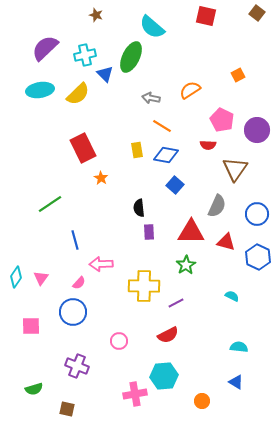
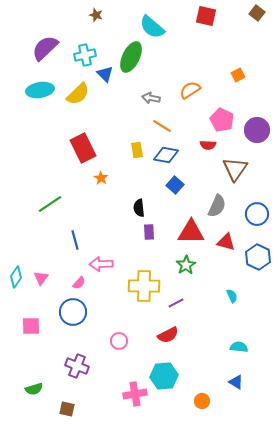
cyan semicircle at (232, 296): rotated 40 degrees clockwise
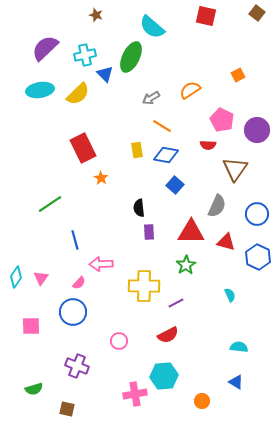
gray arrow at (151, 98): rotated 42 degrees counterclockwise
cyan semicircle at (232, 296): moved 2 px left, 1 px up
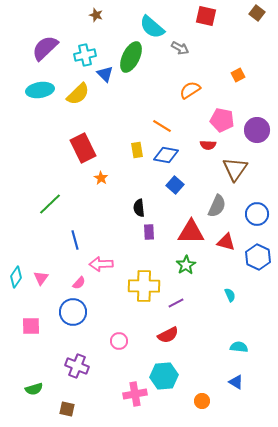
gray arrow at (151, 98): moved 29 px right, 50 px up; rotated 120 degrees counterclockwise
pink pentagon at (222, 120): rotated 15 degrees counterclockwise
green line at (50, 204): rotated 10 degrees counterclockwise
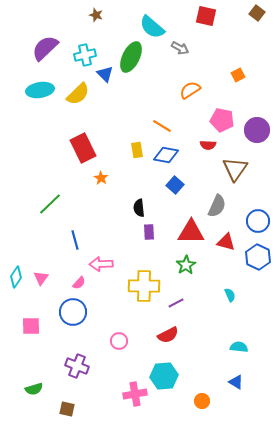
blue circle at (257, 214): moved 1 px right, 7 px down
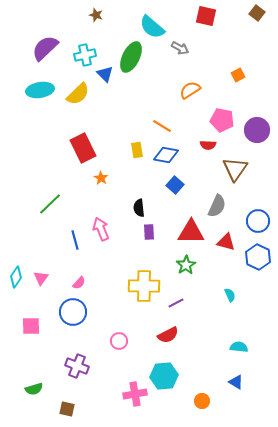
pink arrow at (101, 264): moved 35 px up; rotated 70 degrees clockwise
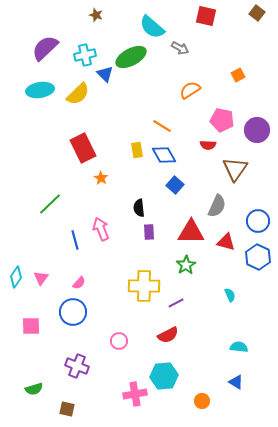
green ellipse at (131, 57): rotated 36 degrees clockwise
blue diamond at (166, 155): moved 2 px left; rotated 50 degrees clockwise
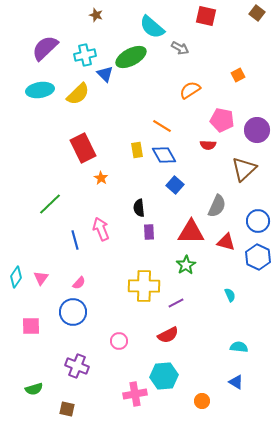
brown triangle at (235, 169): moved 9 px right; rotated 12 degrees clockwise
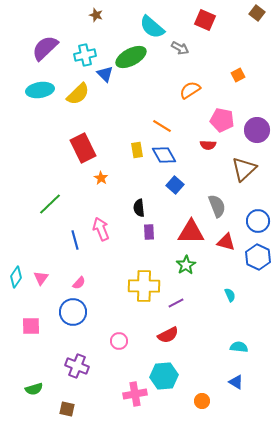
red square at (206, 16): moved 1 px left, 4 px down; rotated 10 degrees clockwise
gray semicircle at (217, 206): rotated 45 degrees counterclockwise
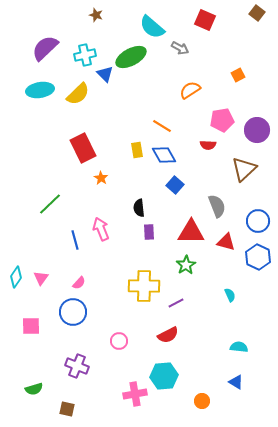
pink pentagon at (222, 120): rotated 20 degrees counterclockwise
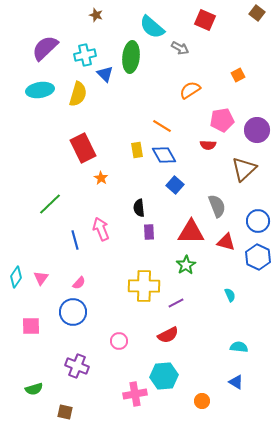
green ellipse at (131, 57): rotated 56 degrees counterclockwise
yellow semicircle at (78, 94): rotated 30 degrees counterclockwise
brown square at (67, 409): moved 2 px left, 3 px down
